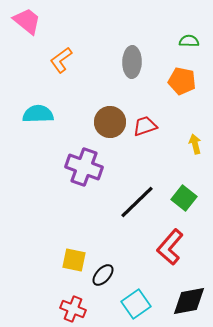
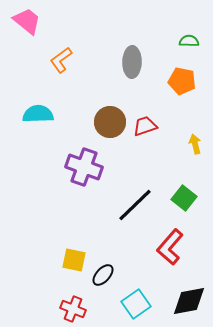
black line: moved 2 px left, 3 px down
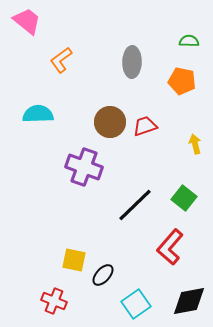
red cross: moved 19 px left, 8 px up
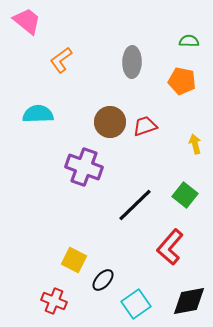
green square: moved 1 px right, 3 px up
yellow square: rotated 15 degrees clockwise
black ellipse: moved 5 px down
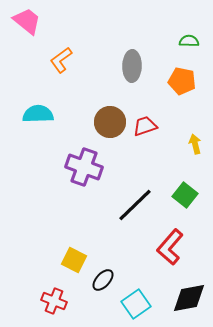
gray ellipse: moved 4 px down
black diamond: moved 3 px up
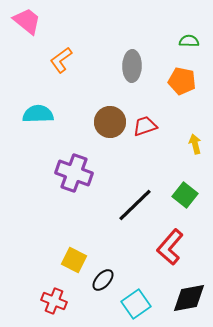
purple cross: moved 10 px left, 6 px down
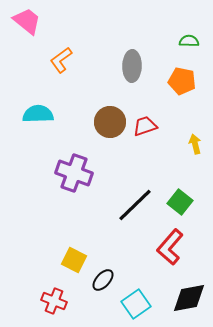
green square: moved 5 px left, 7 px down
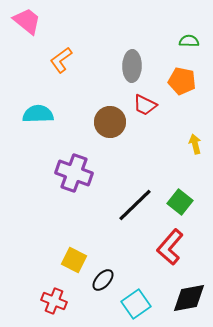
red trapezoid: moved 21 px up; rotated 135 degrees counterclockwise
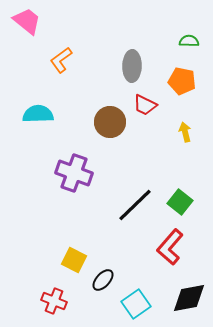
yellow arrow: moved 10 px left, 12 px up
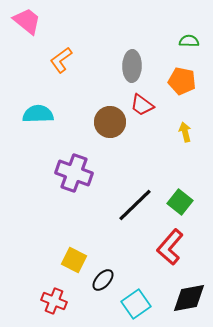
red trapezoid: moved 3 px left; rotated 10 degrees clockwise
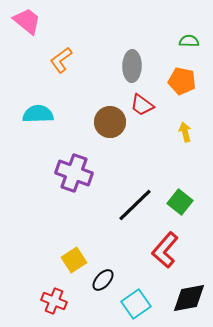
red L-shape: moved 5 px left, 3 px down
yellow square: rotated 30 degrees clockwise
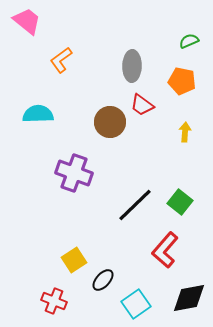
green semicircle: rotated 24 degrees counterclockwise
yellow arrow: rotated 18 degrees clockwise
